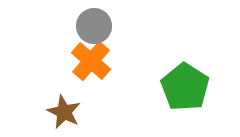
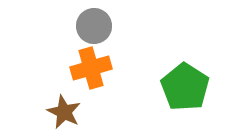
orange cross: moved 7 px down; rotated 33 degrees clockwise
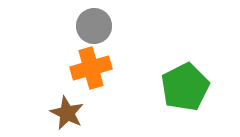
green pentagon: rotated 12 degrees clockwise
brown star: moved 3 px right, 1 px down
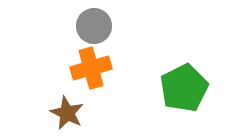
green pentagon: moved 1 px left, 1 px down
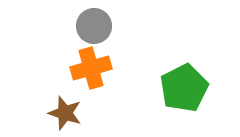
brown star: moved 2 px left; rotated 8 degrees counterclockwise
